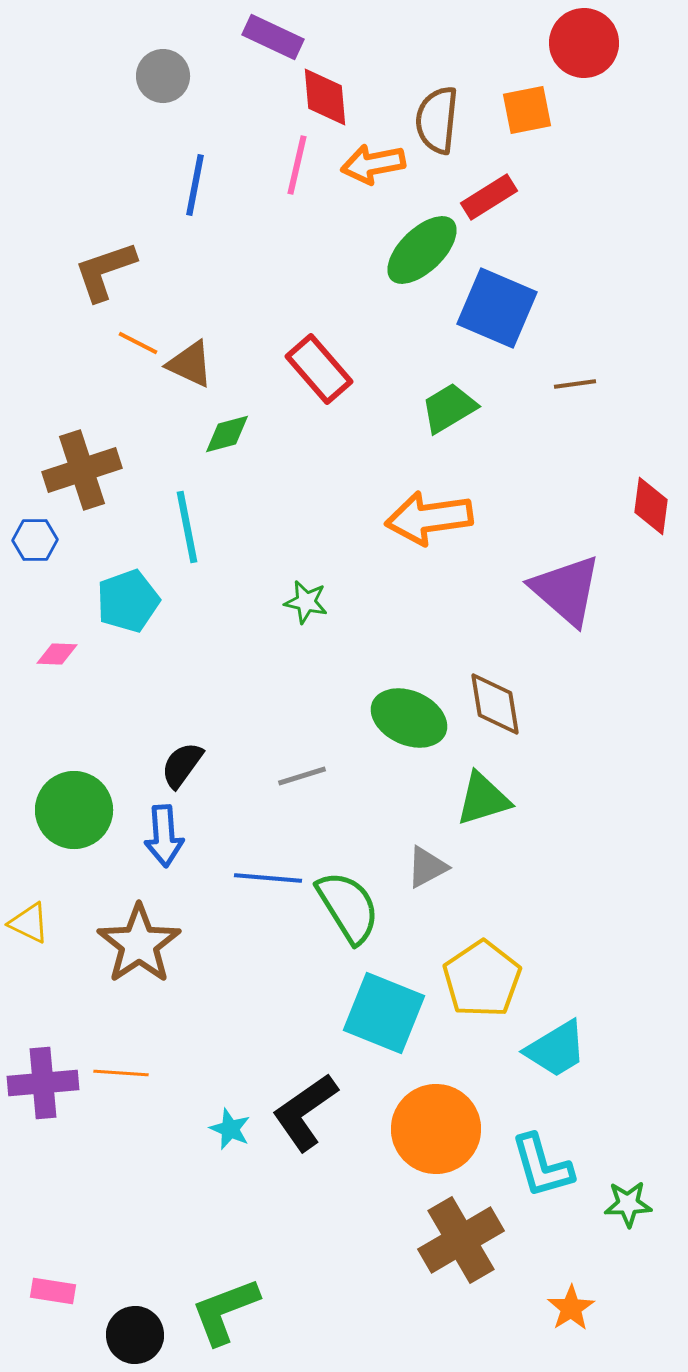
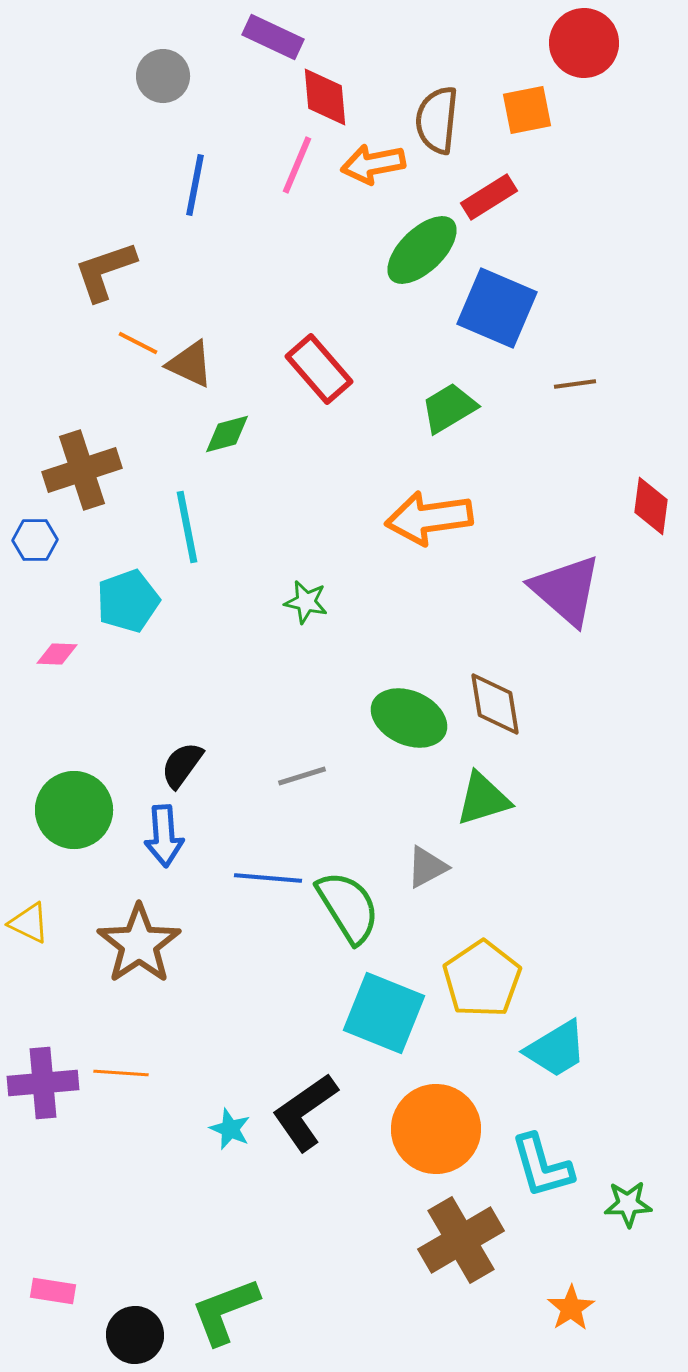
pink line at (297, 165): rotated 10 degrees clockwise
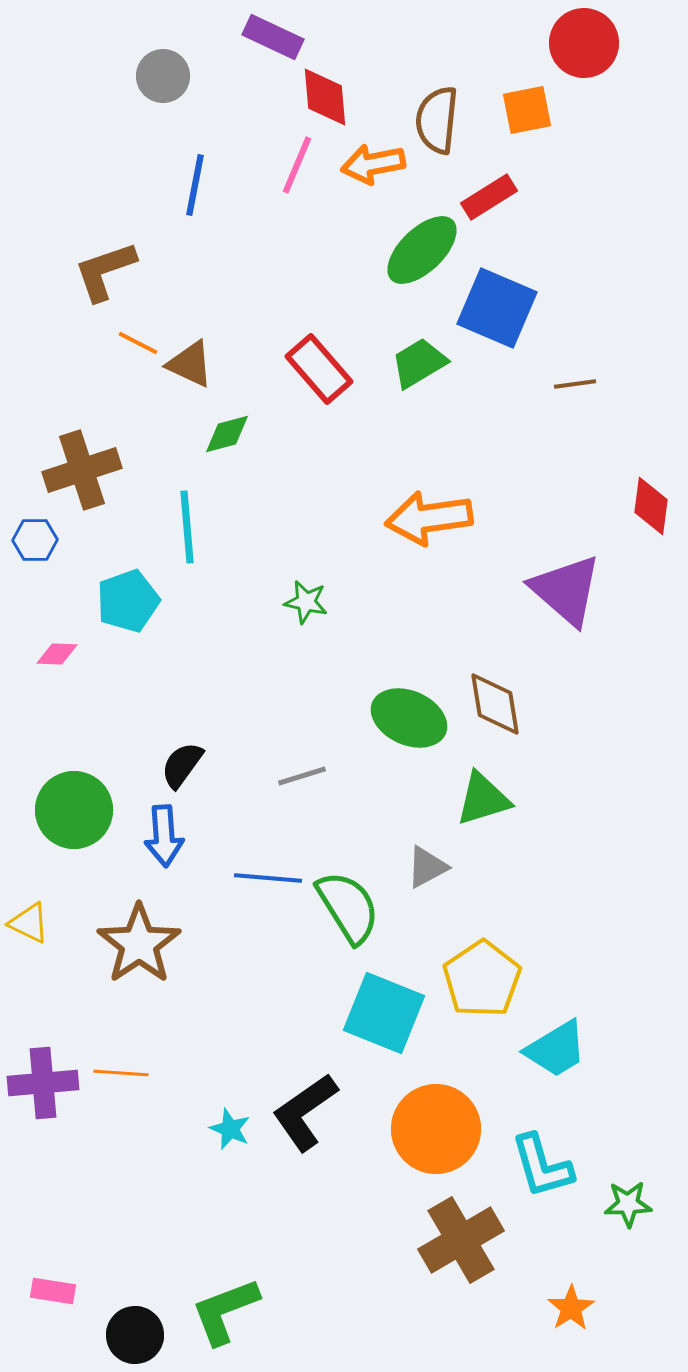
green trapezoid at (449, 408): moved 30 px left, 45 px up
cyan line at (187, 527): rotated 6 degrees clockwise
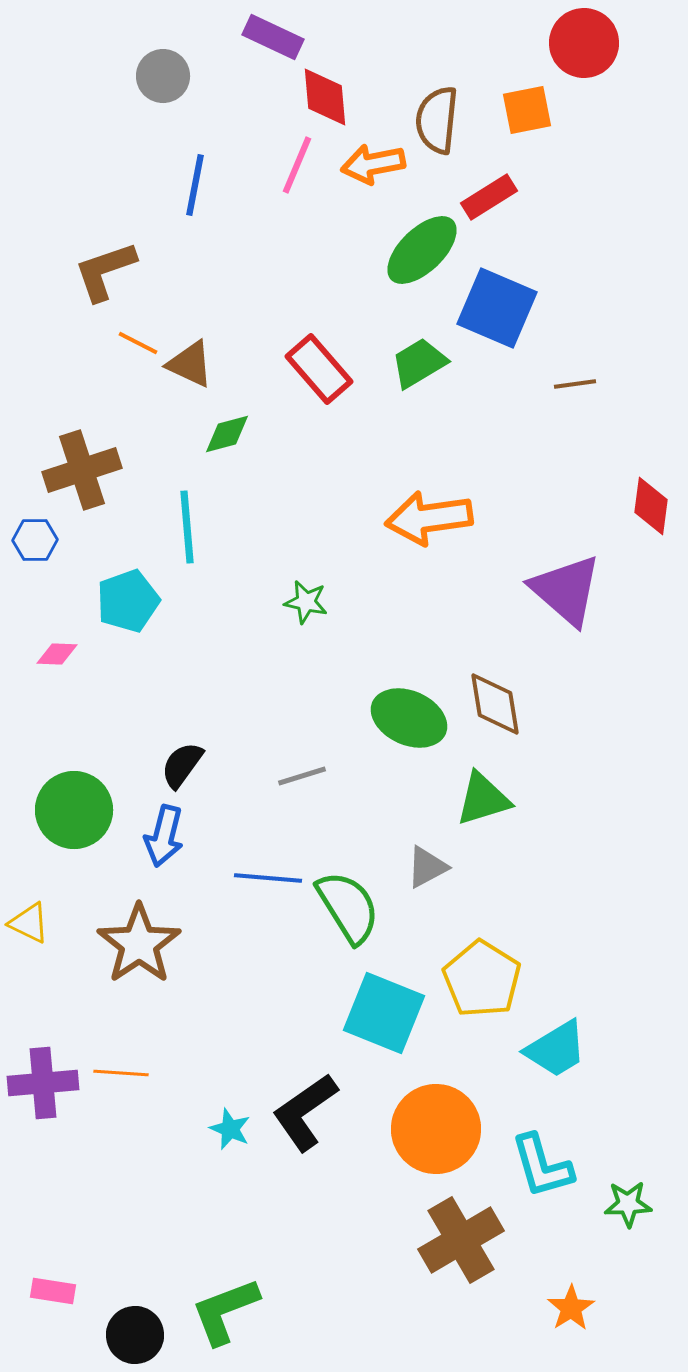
blue arrow at (164, 836): rotated 18 degrees clockwise
yellow pentagon at (482, 979): rotated 6 degrees counterclockwise
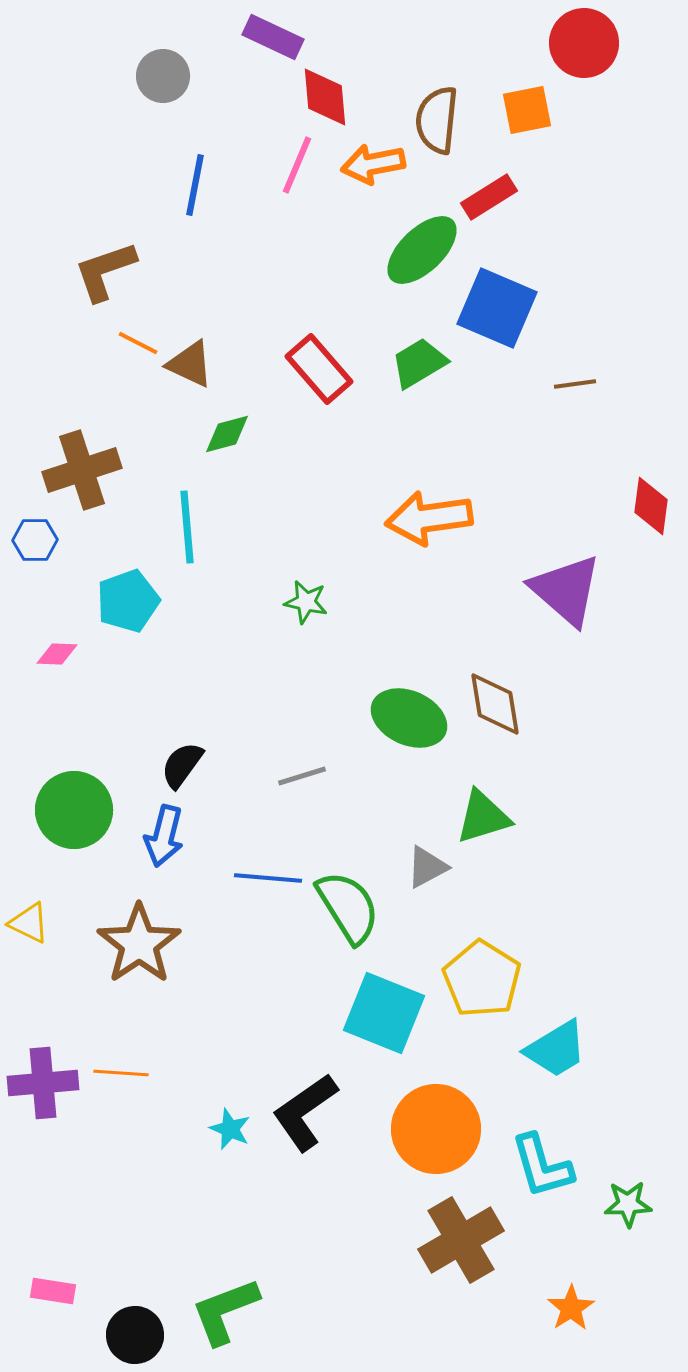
green triangle at (483, 799): moved 18 px down
